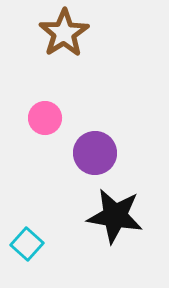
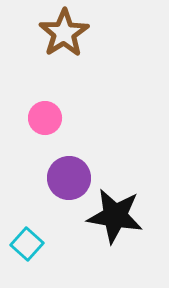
purple circle: moved 26 px left, 25 px down
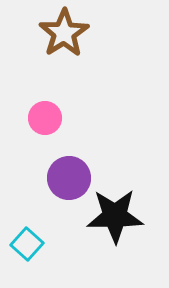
black star: rotated 10 degrees counterclockwise
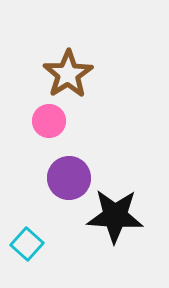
brown star: moved 4 px right, 41 px down
pink circle: moved 4 px right, 3 px down
black star: rotated 4 degrees clockwise
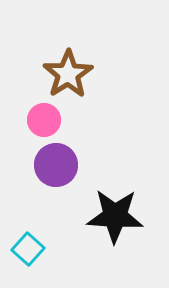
pink circle: moved 5 px left, 1 px up
purple circle: moved 13 px left, 13 px up
cyan square: moved 1 px right, 5 px down
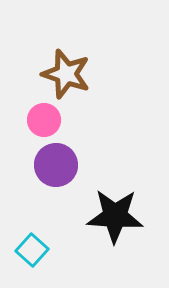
brown star: moved 2 px left; rotated 21 degrees counterclockwise
cyan square: moved 4 px right, 1 px down
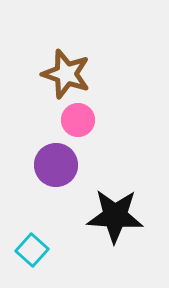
pink circle: moved 34 px right
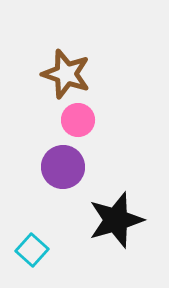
purple circle: moved 7 px right, 2 px down
black star: moved 1 px right, 4 px down; rotated 20 degrees counterclockwise
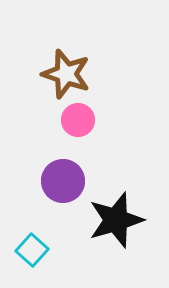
purple circle: moved 14 px down
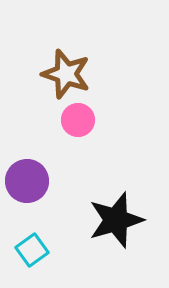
purple circle: moved 36 px left
cyan square: rotated 12 degrees clockwise
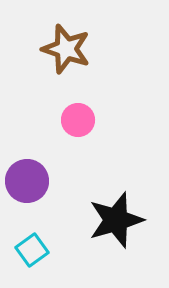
brown star: moved 25 px up
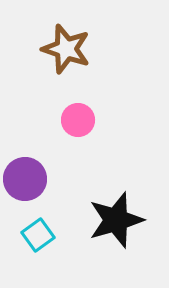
purple circle: moved 2 px left, 2 px up
cyan square: moved 6 px right, 15 px up
